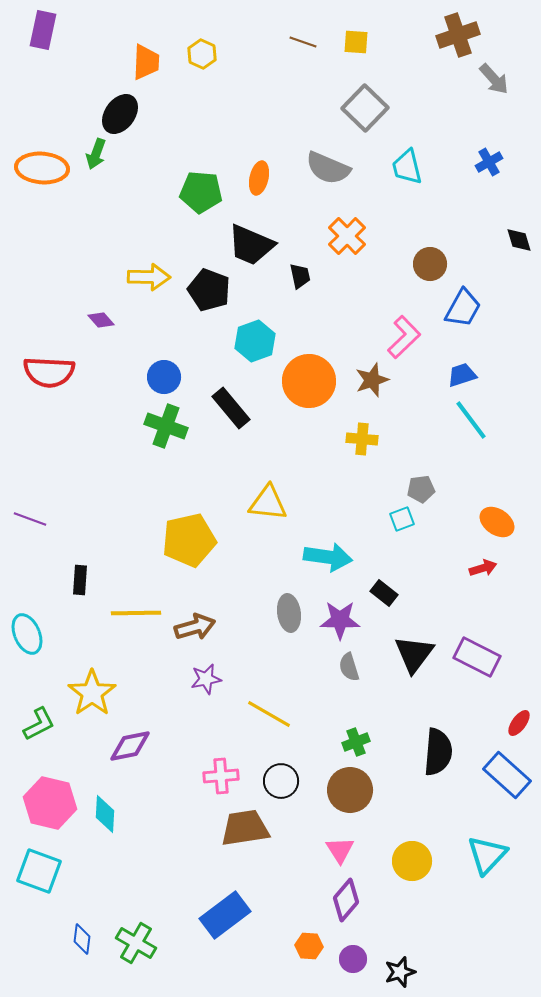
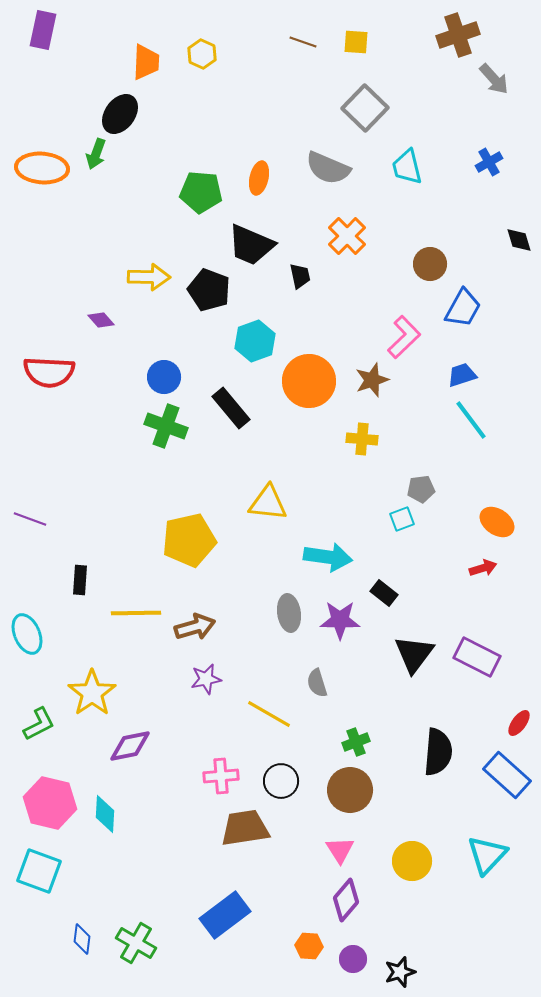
gray semicircle at (349, 667): moved 32 px left, 16 px down
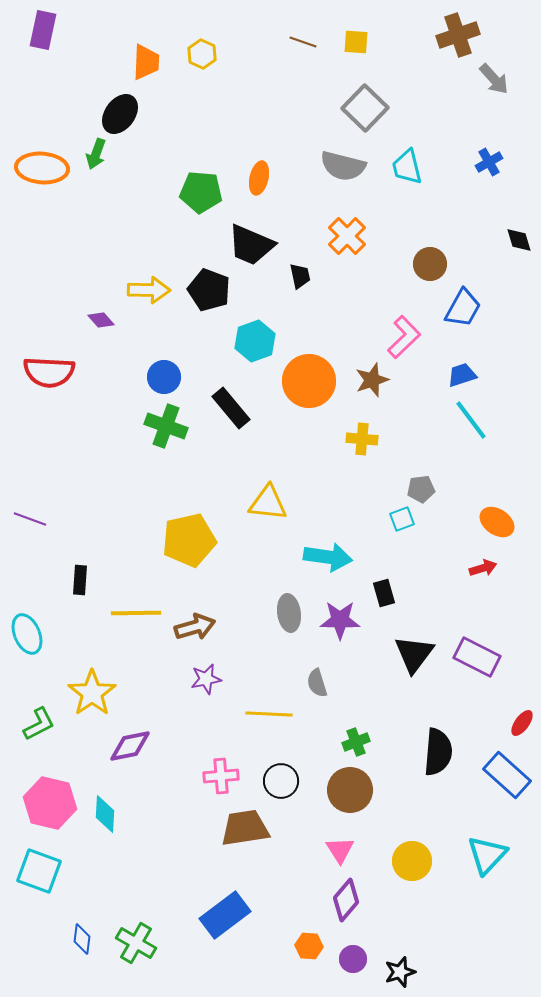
gray semicircle at (328, 168): moved 15 px right, 2 px up; rotated 9 degrees counterclockwise
yellow arrow at (149, 277): moved 13 px down
black rectangle at (384, 593): rotated 36 degrees clockwise
yellow line at (269, 714): rotated 27 degrees counterclockwise
red ellipse at (519, 723): moved 3 px right
